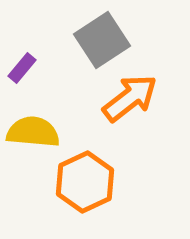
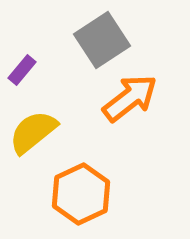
purple rectangle: moved 2 px down
yellow semicircle: rotated 44 degrees counterclockwise
orange hexagon: moved 4 px left, 12 px down
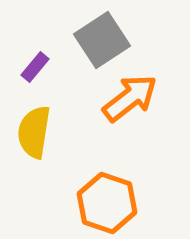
purple rectangle: moved 13 px right, 3 px up
yellow semicircle: moved 1 px right; rotated 42 degrees counterclockwise
orange hexagon: moved 26 px right, 9 px down; rotated 16 degrees counterclockwise
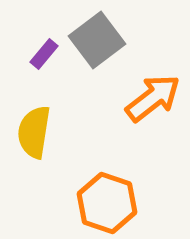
gray square: moved 5 px left; rotated 4 degrees counterclockwise
purple rectangle: moved 9 px right, 13 px up
orange arrow: moved 23 px right
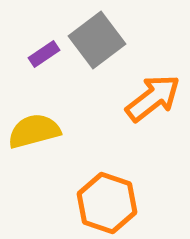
purple rectangle: rotated 16 degrees clockwise
yellow semicircle: moved 1 px up; rotated 66 degrees clockwise
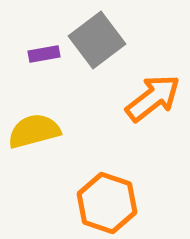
purple rectangle: rotated 24 degrees clockwise
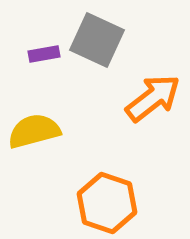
gray square: rotated 28 degrees counterclockwise
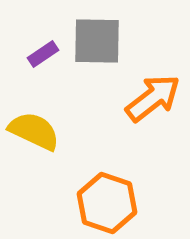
gray square: moved 1 px down; rotated 24 degrees counterclockwise
purple rectangle: moved 1 px left; rotated 24 degrees counterclockwise
yellow semicircle: rotated 40 degrees clockwise
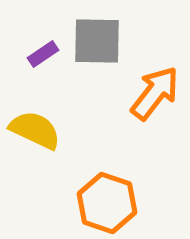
orange arrow: moved 2 px right, 5 px up; rotated 14 degrees counterclockwise
yellow semicircle: moved 1 px right, 1 px up
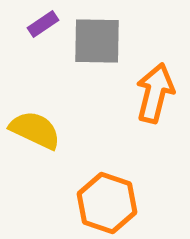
purple rectangle: moved 30 px up
orange arrow: rotated 24 degrees counterclockwise
